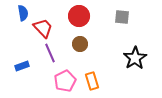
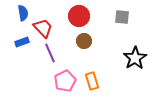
brown circle: moved 4 px right, 3 px up
blue rectangle: moved 24 px up
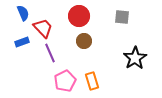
blue semicircle: rotated 14 degrees counterclockwise
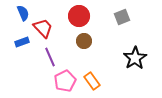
gray square: rotated 28 degrees counterclockwise
purple line: moved 4 px down
orange rectangle: rotated 18 degrees counterclockwise
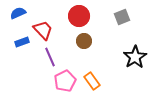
blue semicircle: moved 5 px left; rotated 91 degrees counterclockwise
red trapezoid: moved 2 px down
black star: moved 1 px up
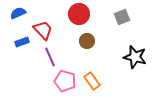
red circle: moved 2 px up
brown circle: moved 3 px right
black star: rotated 25 degrees counterclockwise
pink pentagon: rotated 30 degrees counterclockwise
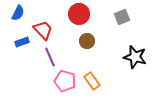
blue semicircle: rotated 140 degrees clockwise
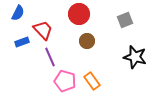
gray square: moved 3 px right, 3 px down
